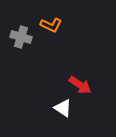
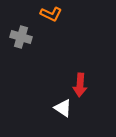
orange L-shape: moved 11 px up
red arrow: rotated 60 degrees clockwise
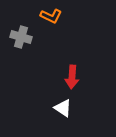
orange L-shape: moved 2 px down
red arrow: moved 8 px left, 8 px up
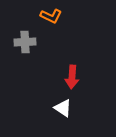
gray cross: moved 4 px right, 5 px down; rotated 20 degrees counterclockwise
